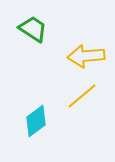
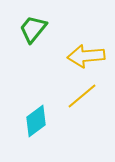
green trapezoid: rotated 84 degrees counterclockwise
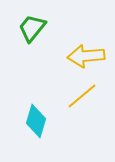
green trapezoid: moved 1 px left, 1 px up
cyan diamond: rotated 36 degrees counterclockwise
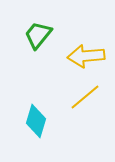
green trapezoid: moved 6 px right, 7 px down
yellow line: moved 3 px right, 1 px down
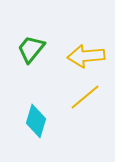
green trapezoid: moved 7 px left, 14 px down
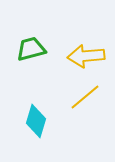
green trapezoid: rotated 36 degrees clockwise
